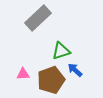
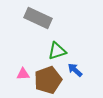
gray rectangle: rotated 68 degrees clockwise
green triangle: moved 4 px left
brown pentagon: moved 3 px left
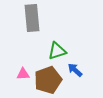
gray rectangle: moved 6 px left; rotated 60 degrees clockwise
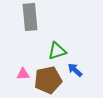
gray rectangle: moved 2 px left, 1 px up
brown pentagon: rotated 8 degrees clockwise
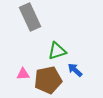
gray rectangle: rotated 20 degrees counterclockwise
